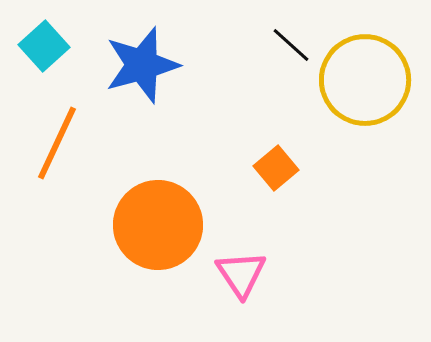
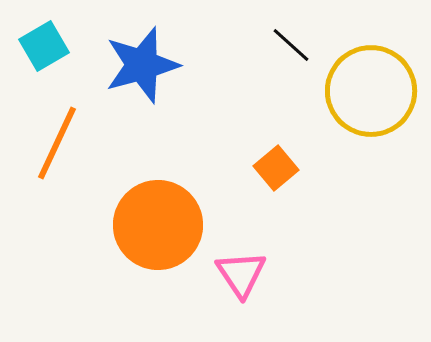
cyan square: rotated 12 degrees clockwise
yellow circle: moved 6 px right, 11 px down
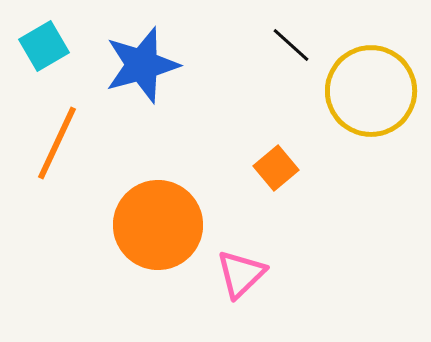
pink triangle: rotated 20 degrees clockwise
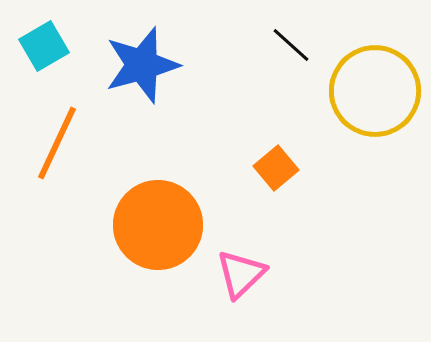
yellow circle: moved 4 px right
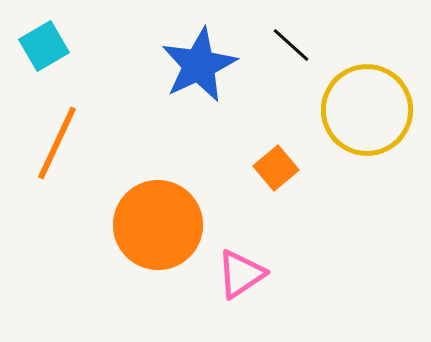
blue star: moved 57 px right; rotated 10 degrees counterclockwise
yellow circle: moved 8 px left, 19 px down
pink triangle: rotated 10 degrees clockwise
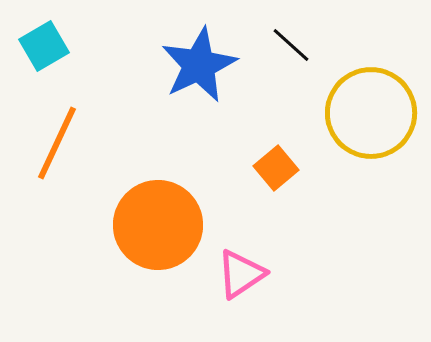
yellow circle: moved 4 px right, 3 px down
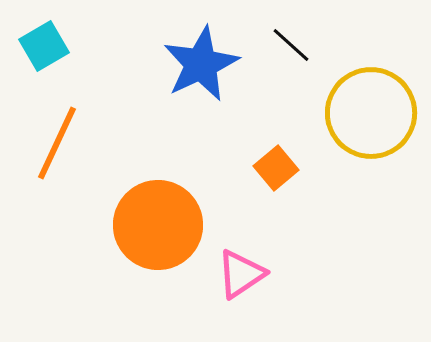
blue star: moved 2 px right, 1 px up
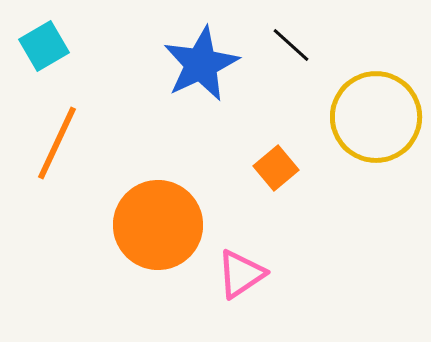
yellow circle: moved 5 px right, 4 px down
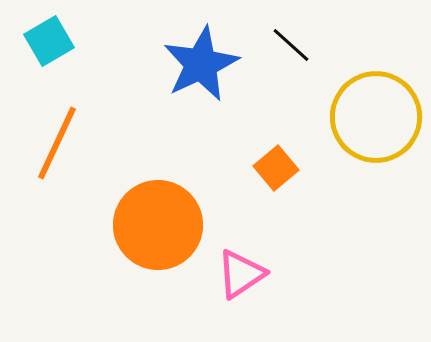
cyan square: moved 5 px right, 5 px up
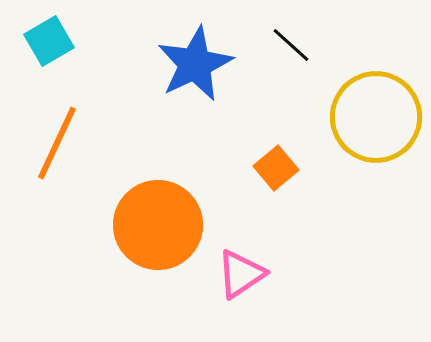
blue star: moved 6 px left
